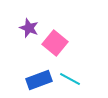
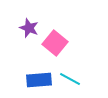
blue rectangle: rotated 15 degrees clockwise
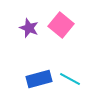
pink square: moved 6 px right, 18 px up
blue rectangle: moved 1 px up; rotated 10 degrees counterclockwise
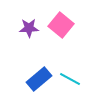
purple star: rotated 24 degrees counterclockwise
blue rectangle: rotated 25 degrees counterclockwise
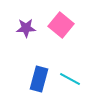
purple star: moved 3 px left
blue rectangle: rotated 35 degrees counterclockwise
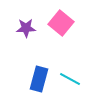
pink square: moved 2 px up
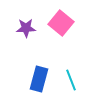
cyan line: moved 1 px right, 1 px down; rotated 40 degrees clockwise
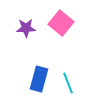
cyan line: moved 3 px left, 3 px down
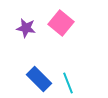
purple star: rotated 12 degrees clockwise
blue rectangle: rotated 60 degrees counterclockwise
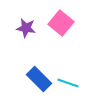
cyan line: rotated 50 degrees counterclockwise
